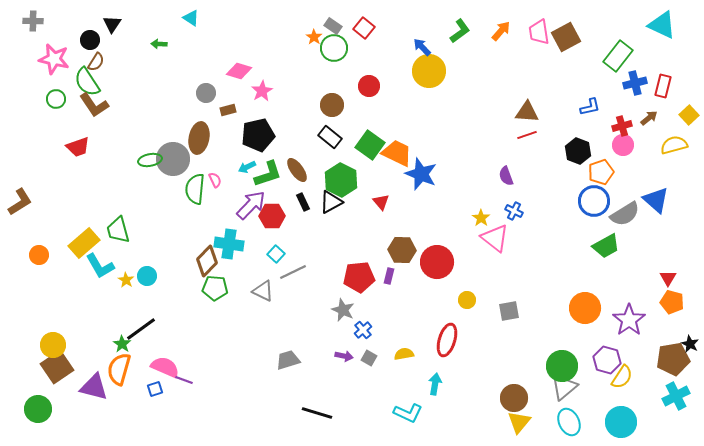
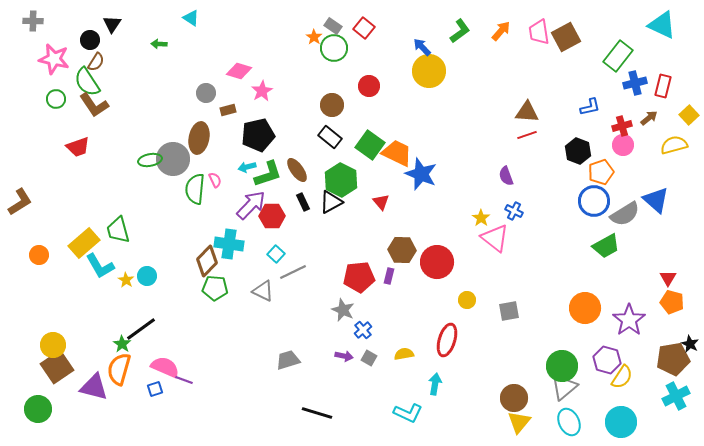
cyan arrow at (247, 167): rotated 12 degrees clockwise
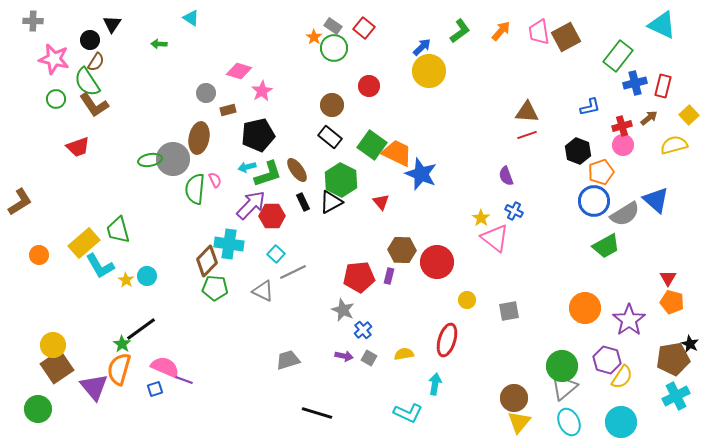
blue arrow at (422, 47): rotated 90 degrees clockwise
green square at (370, 145): moved 2 px right
purple triangle at (94, 387): rotated 36 degrees clockwise
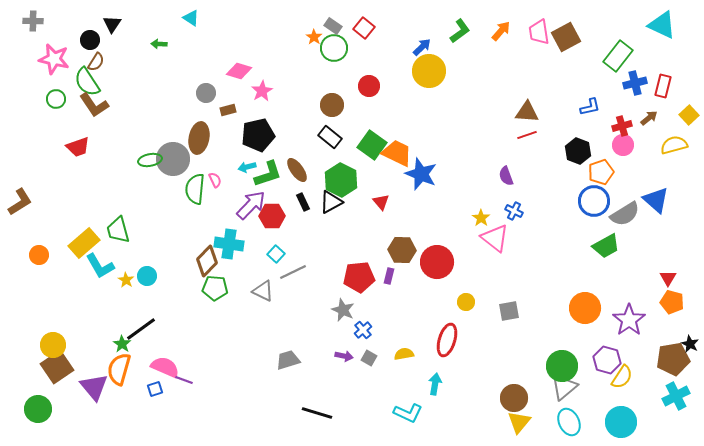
yellow circle at (467, 300): moved 1 px left, 2 px down
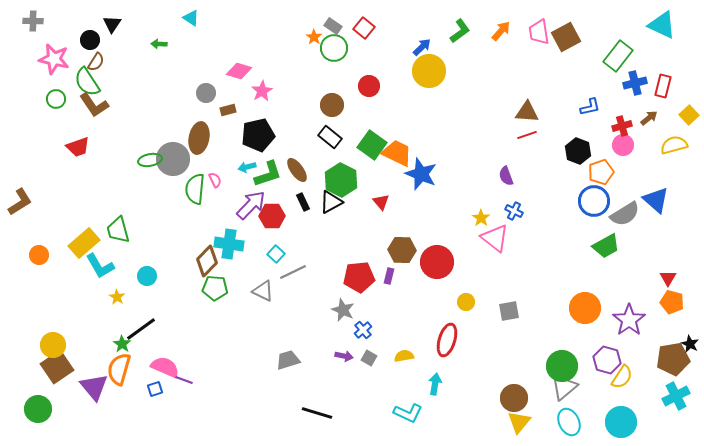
yellow star at (126, 280): moved 9 px left, 17 px down
yellow semicircle at (404, 354): moved 2 px down
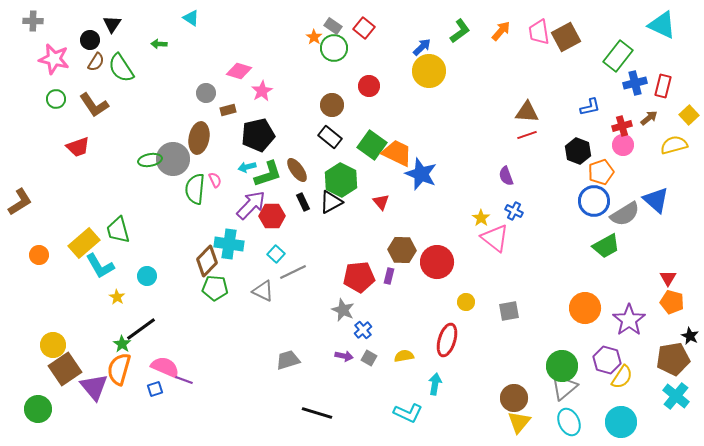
green semicircle at (87, 82): moved 34 px right, 14 px up
black star at (690, 344): moved 8 px up
brown square at (57, 367): moved 8 px right, 2 px down
cyan cross at (676, 396): rotated 24 degrees counterclockwise
